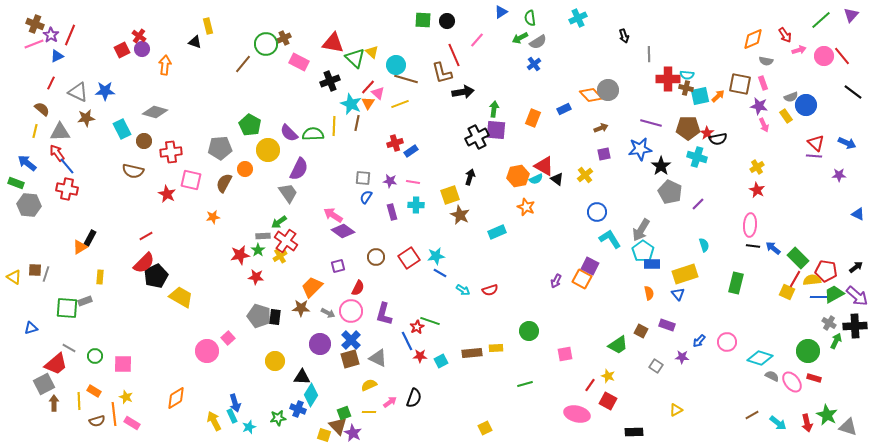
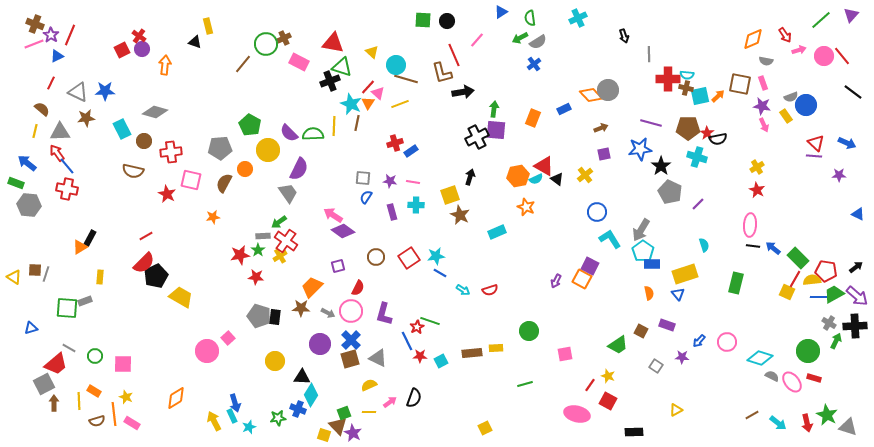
green triangle at (355, 58): moved 13 px left, 9 px down; rotated 25 degrees counterclockwise
purple star at (759, 106): moved 3 px right
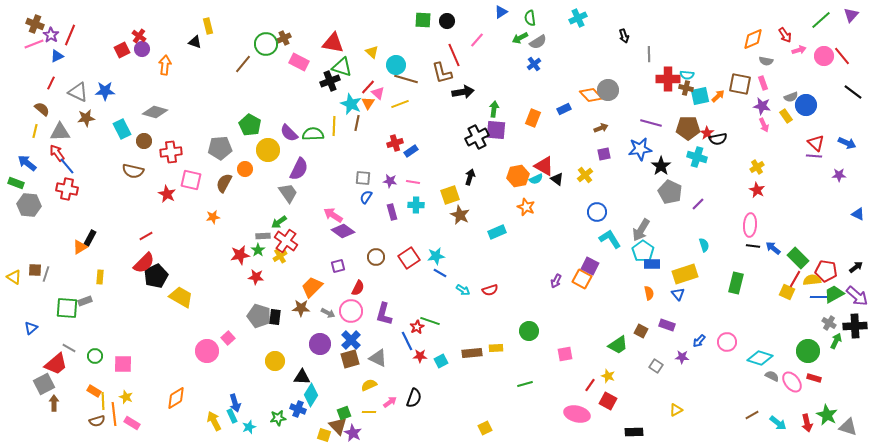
blue triangle at (31, 328): rotated 24 degrees counterclockwise
yellow line at (79, 401): moved 24 px right
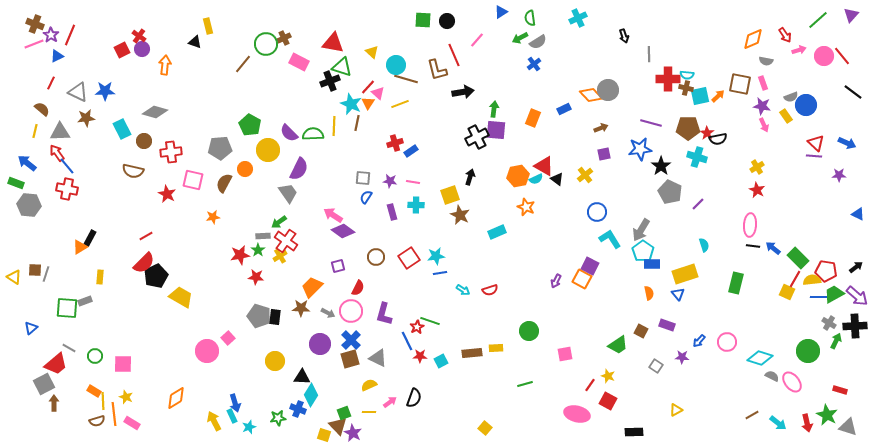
green line at (821, 20): moved 3 px left
brown L-shape at (442, 73): moved 5 px left, 3 px up
pink square at (191, 180): moved 2 px right
blue line at (440, 273): rotated 40 degrees counterclockwise
red rectangle at (814, 378): moved 26 px right, 12 px down
yellow square at (485, 428): rotated 24 degrees counterclockwise
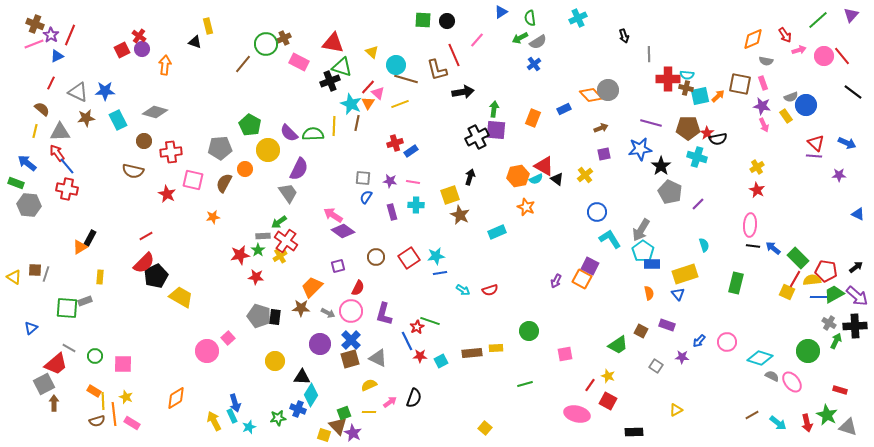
cyan rectangle at (122, 129): moved 4 px left, 9 px up
